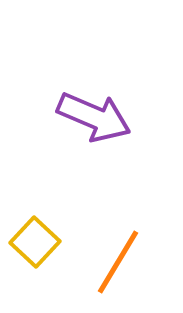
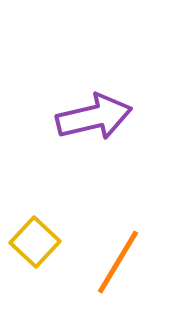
purple arrow: rotated 36 degrees counterclockwise
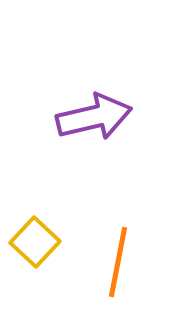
orange line: rotated 20 degrees counterclockwise
